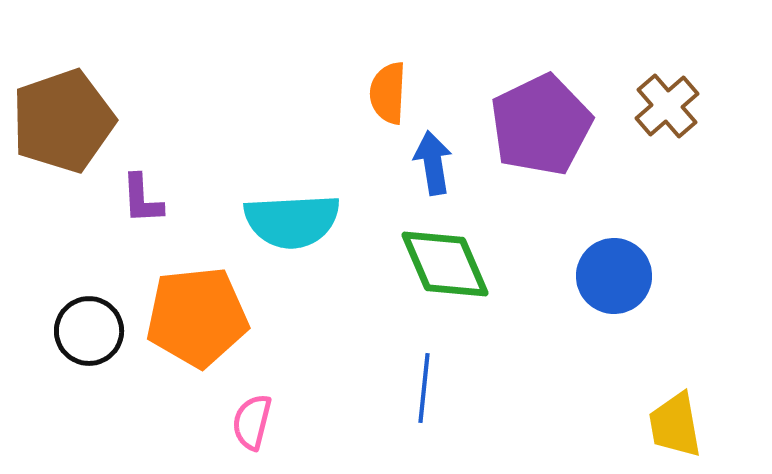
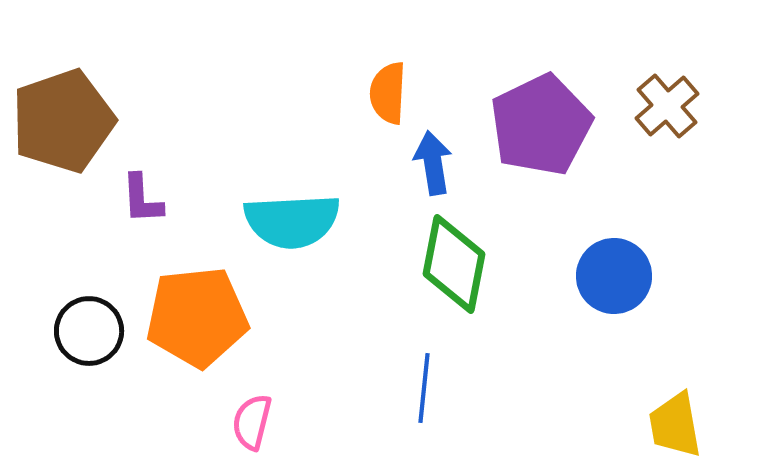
green diamond: moved 9 px right; rotated 34 degrees clockwise
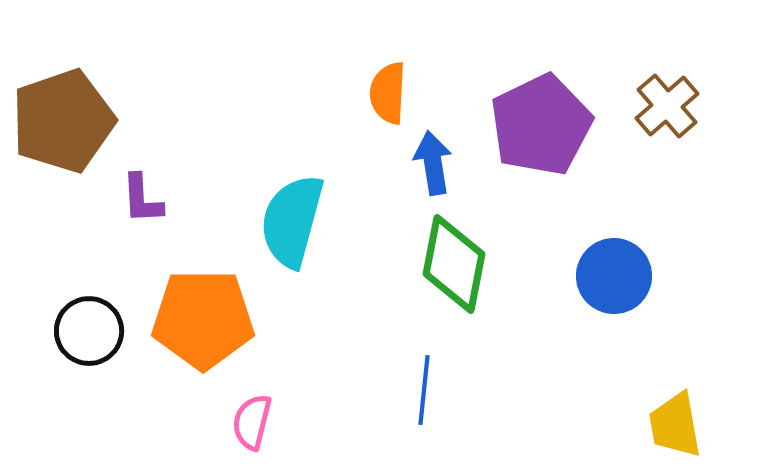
cyan semicircle: rotated 108 degrees clockwise
orange pentagon: moved 6 px right, 2 px down; rotated 6 degrees clockwise
blue line: moved 2 px down
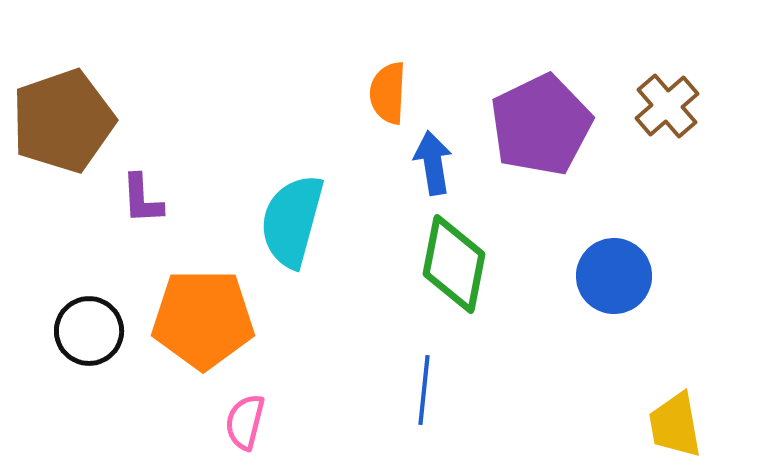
pink semicircle: moved 7 px left
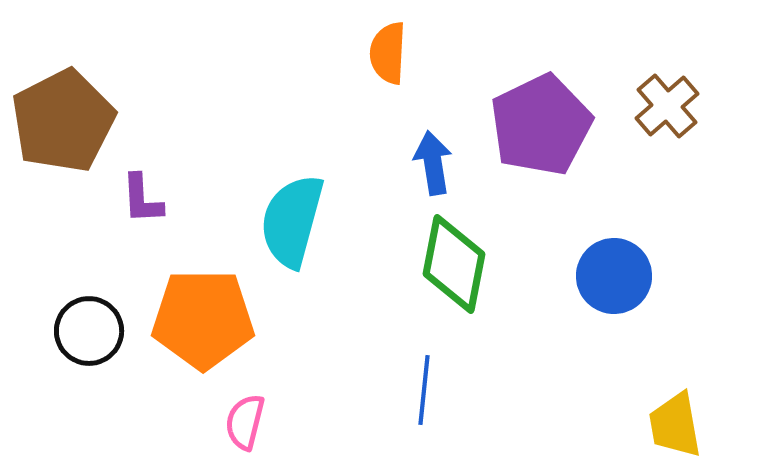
orange semicircle: moved 40 px up
brown pentagon: rotated 8 degrees counterclockwise
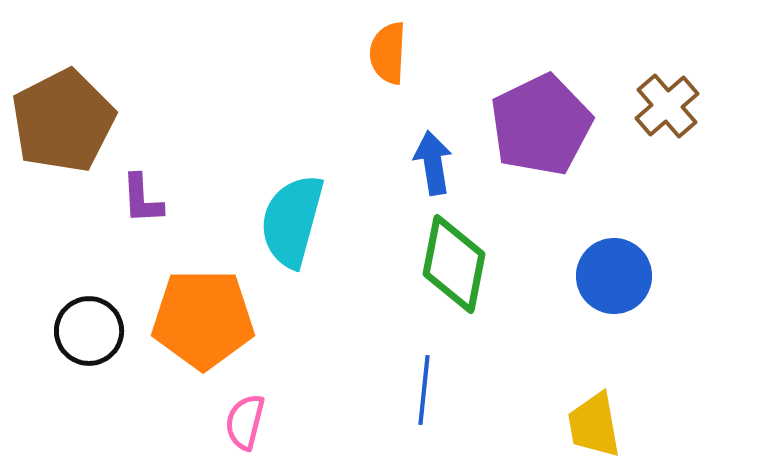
yellow trapezoid: moved 81 px left
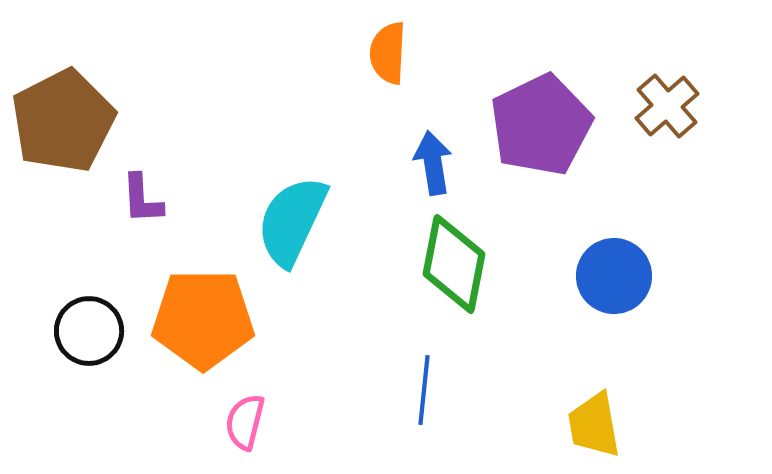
cyan semicircle: rotated 10 degrees clockwise
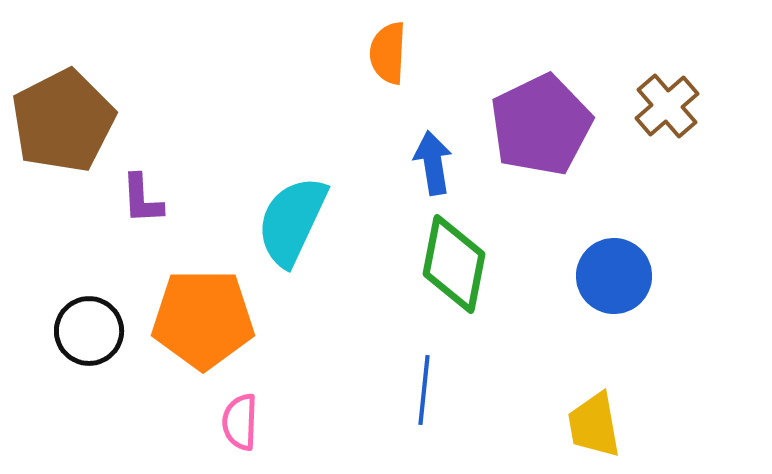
pink semicircle: moved 5 px left; rotated 12 degrees counterclockwise
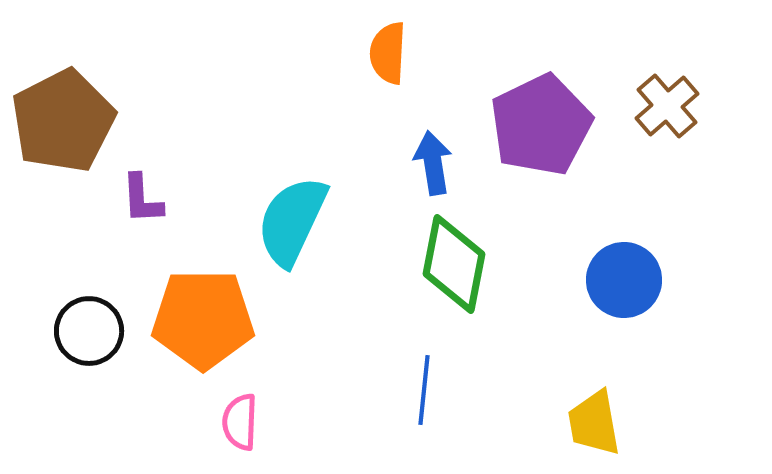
blue circle: moved 10 px right, 4 px down
yellow trapezoid: moved 2 px up
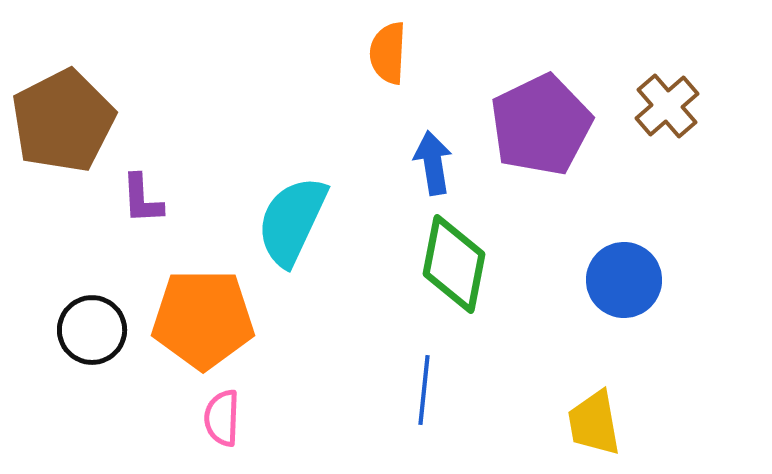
black circle: moved 3 px right, 1 px up
pink semicircle: moved 18 px left, 4 px up
